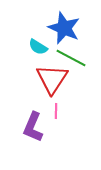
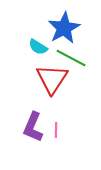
blue star: rotated 20 degrees clockwise
pink line: moved 19 px down
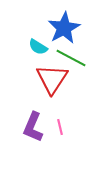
pink line: moved 4 px right, 3 px up; rotated 14 degrees counterclockwise
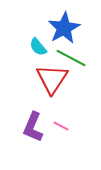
cyan semicircle: rotated 18 degrees clockwise
pink line: moved 1 px right, 1 px up; rotated 49 degrees counterclockwise
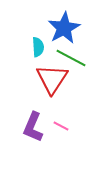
cyan semicircle: rotated 144 degrees counterclockwise
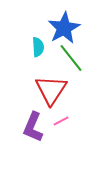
green line: rotated 24 degrees clockwise
red triangle: moved 1 px left, 11 px down
pink line: moved 5 px up; rotated 56 degrees counterclockwise
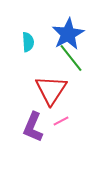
blue star: moved 4 px right, 6 px down
cyan semicircle: moved 10 px left, 5 px up
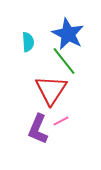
blue star: rotated 16 degrees counterclockwise
green line: moved 7 px left, 3 px down
purple L-shape: moved 5 px right, 2 px down
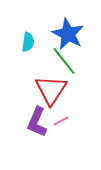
cyan semicircle: rotated 12 degrees clockwise
purple L-shape: moved 1 px left, 7 px up
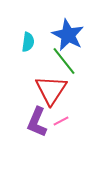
blue star: moved 1 px down
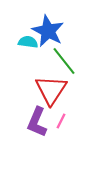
blue star: moved 20 px left, 4 px up
cyan semicircle: rotated 90 degrees counterclockwise
pink line: rotated 35 degrees counterclockwise
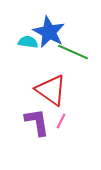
blue star: moved 1 px right, 1 px down
green line: moved 9 px right, 9 px up; rotated 28 degrees counterclockwise
red triangle: rotated 28 degrees counterclockwise
purple L-shape: rotated 148 degrees clockwise
